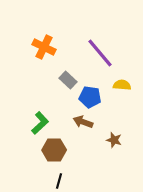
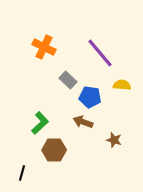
black line: moved 37 px left, 8 px up
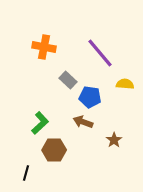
orange cross: rotated 15 degrees counterclockwise
yellow semicircle: moved 3 px right, 1 px up
brown star: rotated 21 degrees clockwise
black line: moved 4 px right
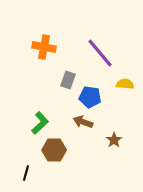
gray rectangle: rotated 66 degrees clockwise
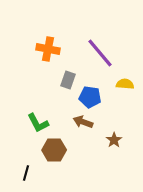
orange cross: moved 4 px right, 2 px down
green L-shape: moved 2 px left; rotated 105 degrees clockwise
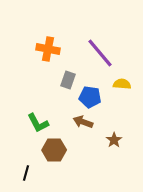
yellow semicircle: moved 3 px left
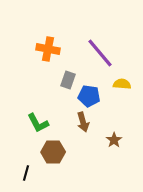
blue pentagon: moved 1 px left, 1 px up
brown arrow: rotated 126 degrees counterclockwise
brown hexagon: moved 1 px left, 2 px down
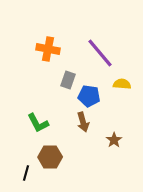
brown hexagon: moved 3 px left, 5 px down
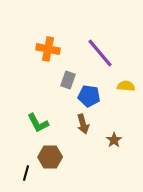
yellow semicircle: moved 4 px right, 2 px down
brown arrow: moved 2 px down
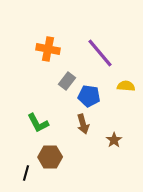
gray rectangle: moved 1 px left, 1 px down; rotated 18 degrees clockwise
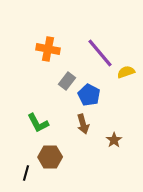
yellow semicircle: moved 14 px up; rotated 24 degrees counterclockwise
blue pentagon: moved 1 px up; rotated 20 degrees clockwise
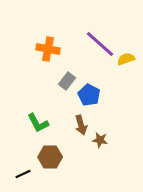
purple line: moved 9 px up; rotated 8 degrees counterclockwise
yellow semicircle: moved 13 px up
brown arrow: moved 2 px left, 1 px down
brown star: moved 14 px left; rotated 28 degrees counterclockwise
black line: moved 3 px left, 1 px down; rotated 49 degrees clockwise
